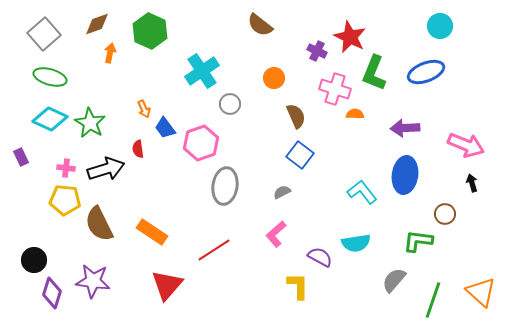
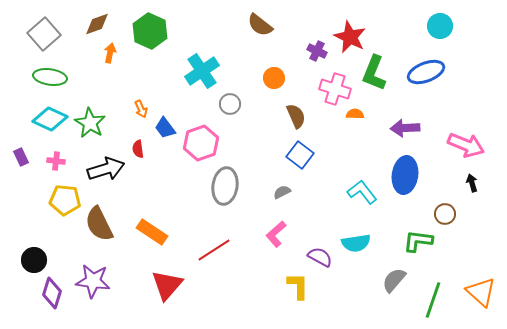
green ellipse at (50, 77): rotated 8 degrees counterclockwise
orange arrow at (144, 109): moved 3 px left
pink cross at (66, 168): moved 10 px left, 7 px up
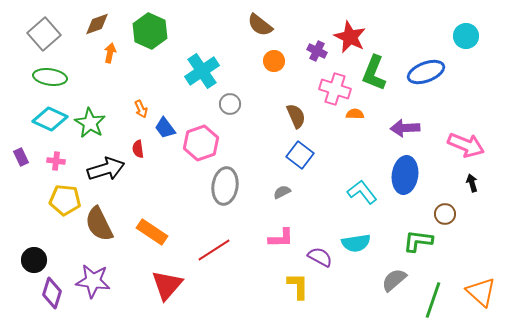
cyan circle at (440, 26): moved 26 px right, 10 px down
orange circle at (274, 78): moved 17 px up
pink L-shape at (276, 234): moved 5 px right, 4 px down; rotated 140 degrees counterclockwise
gray semicircle at (394, 280): rotated 8 degrees clockwise
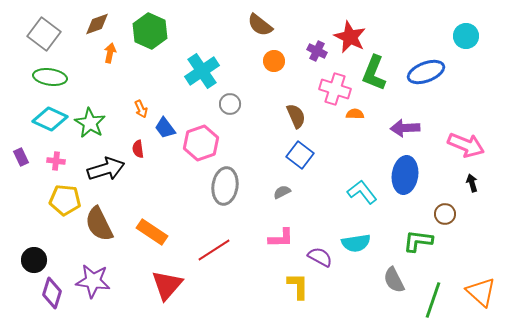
gray square at (44, 34): rotated 12 degrees counterclockwise
gray semicircle at (394, 280): rotated 76 degrees counterclockwise
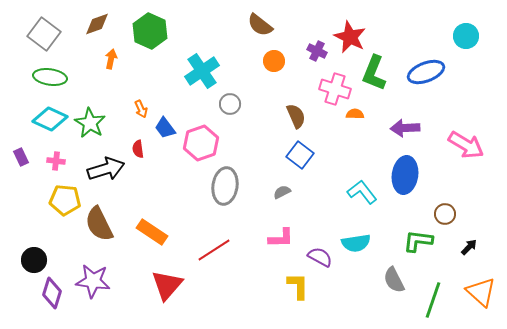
orange arrow at (110, 53): moved 1 px right, 6 px down
pink arrow at (466, 145): rotated 9 degrees clockwise
black arrow at (472, 183): moved 3 px left, 64 px down; rotated 60 degrees clockwise
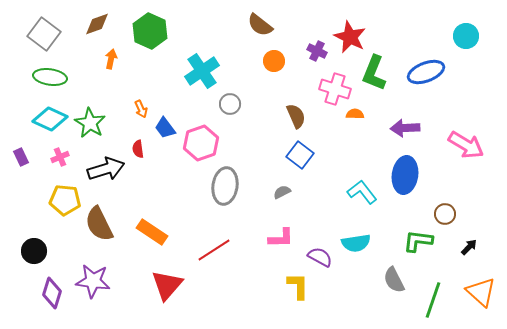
pink cross at (56, 161): moved 4 px right, 4 px up; rotated 30 degrees counterclockwise
black circle at (34, 260): moved 9 px up
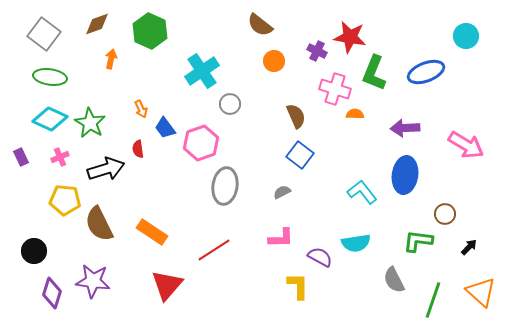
red star at (350, 37): rotated 16 degrees counterclockwise
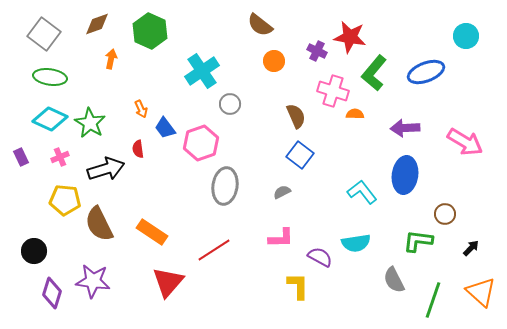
green L-shape at (374, 73): rotated 18 degrees clockwise
pink cross at (335, 89): moved 2 px left, 2 px down
pink arrow at (466, 145): moved 1 px left, 3 px up
black arrow at (469, 247): moved 2 px right, 1 px down
red triangle at (167, 285): moved 1 px right, 3 px up
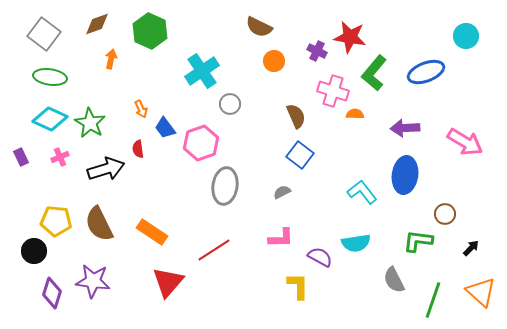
brown semicircle at (260, 25): moved 1 px left, 2 px down; rotated 12 degrees counterclockwise
yellow pentagon at (65, 200): moved 9 px left, 21 px down
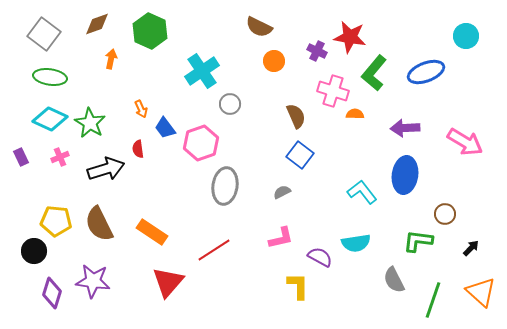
pink L-shape at (281, 238): rotated 12 degrees counterclockwise
